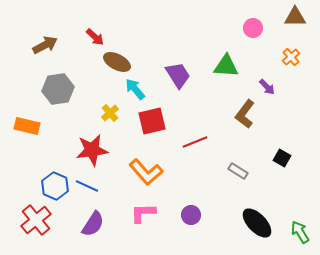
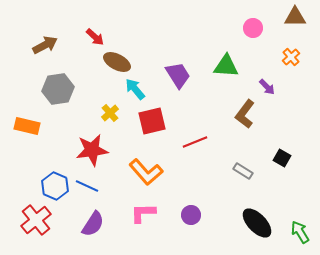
gray rectangle: moved 5 px right
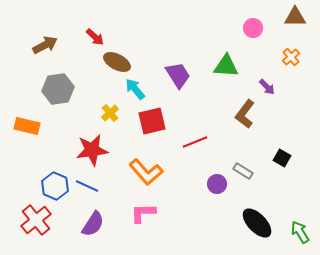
purple circle: moved 26 px right, 31 px up
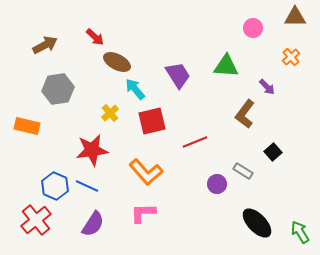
black square: moved 9 px left, 6 px up; rotated 18 degrees clockwise
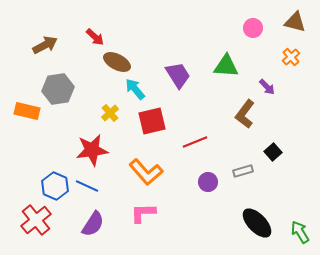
brown triangle: moved 5 px down; rotated 15 degrees clockwise
orange rectangle: moved 15 px up
gray rectangle: rotated 48 degrees counterclockwise
purple circle: moved 9 px left, 2 px up
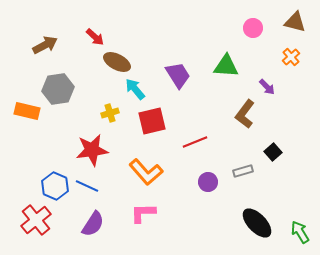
yellow cross: rotated 24 degrees clockwise
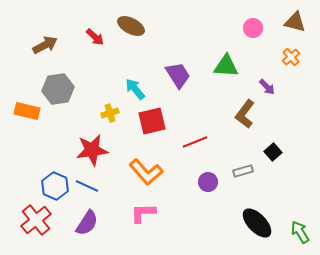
brown ellipse: moved 14 px right, 36 px up
purple semicircle: moved 6 px left, 1 px up
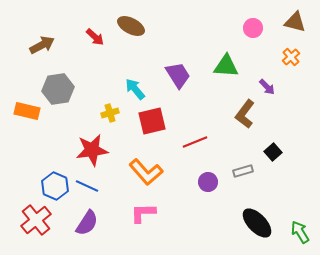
brown arrow: moved 3 px left
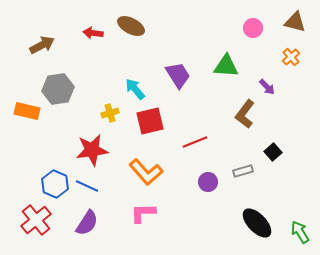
red arrow: moved 2 px left, 4 px up; rotated 144 degrees clockwise
red square: moved 2 px left
blue hexagon: moved 2 px up
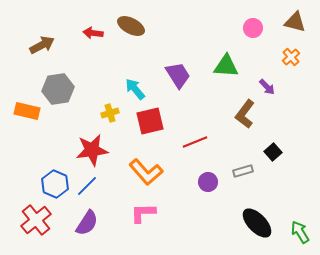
blue line: rotated 70 degrees counterclockwise
